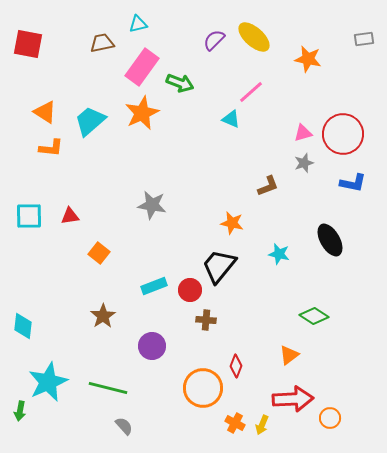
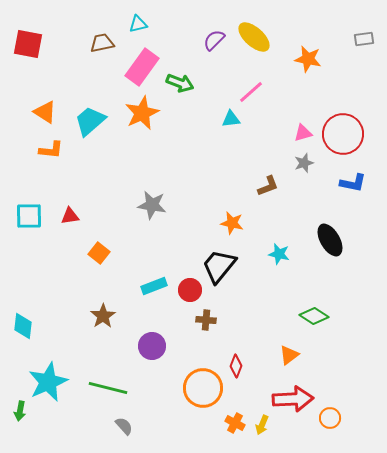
cyan triangle at (231, 119): rotated 30 degrees counterclockwise
orange L-shape at (51, 148): moved 2 px down
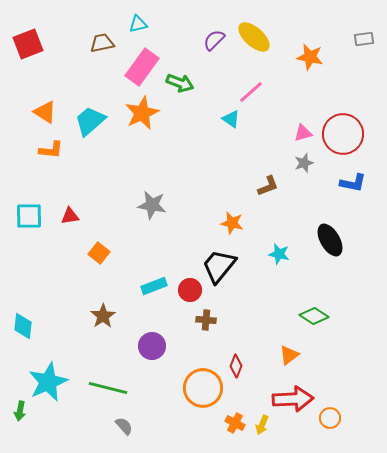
red square at (28, 44): rotated 32 degrees counterclockwise
orange star at (308, 59): moved 2 px right, 2 px up
cyan triangle at (231, 119): rotated 42 degrees clockwise
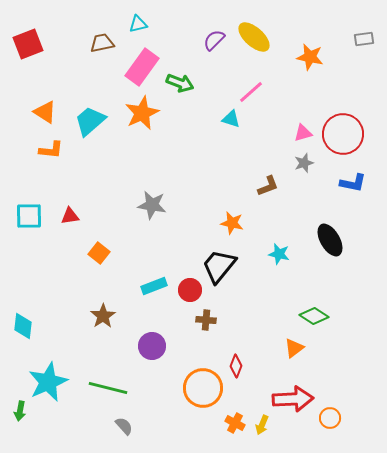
cyan triangle at (231, 119): rotated 18 degrees counterclockwise
orange triangle at (289, 355): moved 5 px right, 7 px up
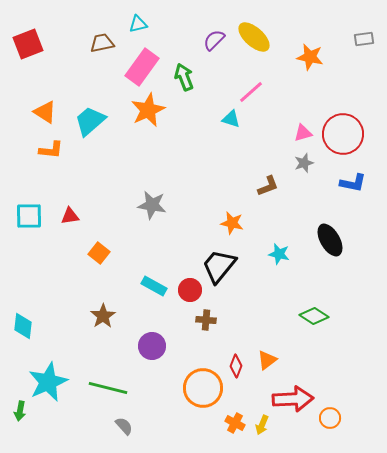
green arrow at (180, 83): moved 4 px right, 6 px up; rotated 132 degrees counterclockwise
orange star at (142, 113): moved 6 px right, 3 px up
cyan rectangle at (154, 286): rotated 50 degrees clockwise
orange triangle at (294, 348): moved 27 px left, 12 px down
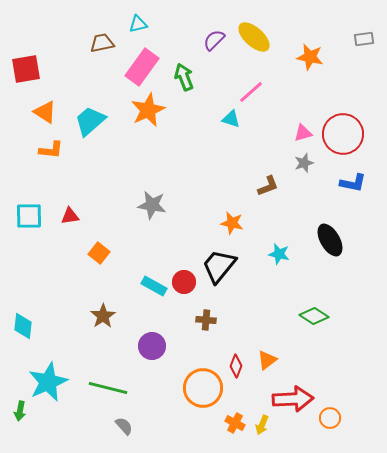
red square at (28, 44): moved 2 px left, 25 px down; rotated 12 degrees clockwise
red circle at (190, 290): moved 6 px left, 8 px up
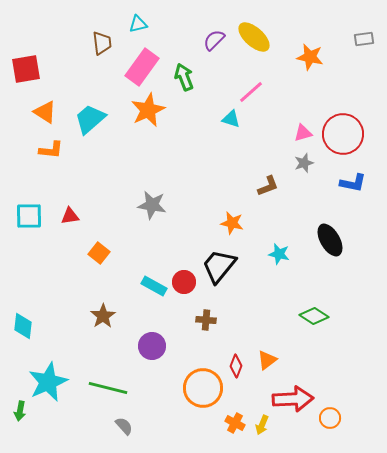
brown trapezoid at (102, 43): rotated 95 degrees clockwise
cyan trapezoid at (90, 121): moved 2 px up
